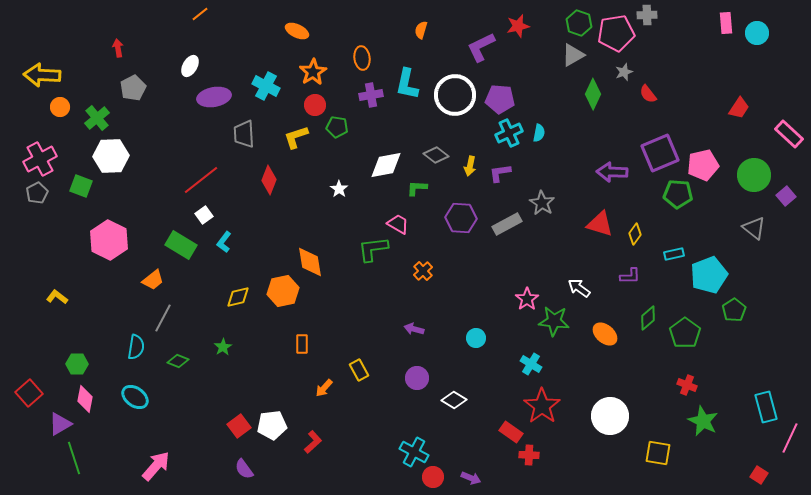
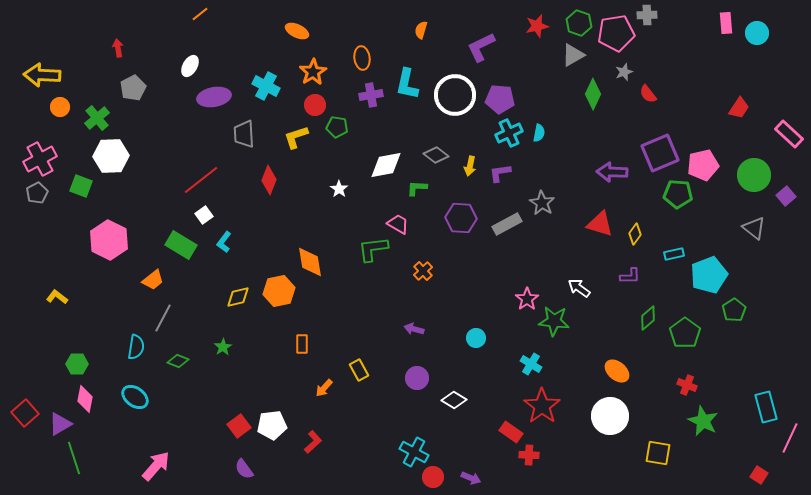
red star at (518, 26): moved 19 px right
orange hexagon at (283, 291): moved 4 px left
orange ellipse at (605, 334): moved 12 px right, 37 px down
red square at (29, 393): moved 4 px left, 20 px down
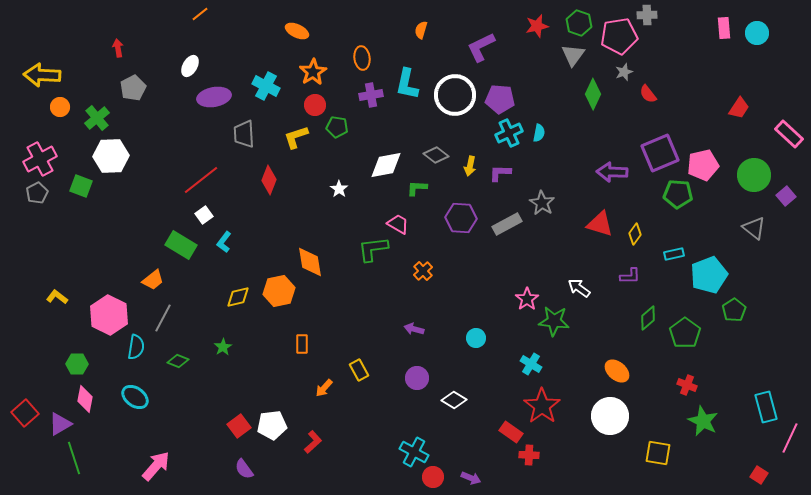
pink rectangle at (726, 23): moved 2 px left, 5 px down
pink pentagon at (616, 33): moved 3 px right, 3 px down
gray triangle at (573, 55): rotated 25 degrees counterclockwise
purple L-shape at (500, 173): rotated 10 degrees clockwise
pink hexagon at (109, 240): moved 75 px down
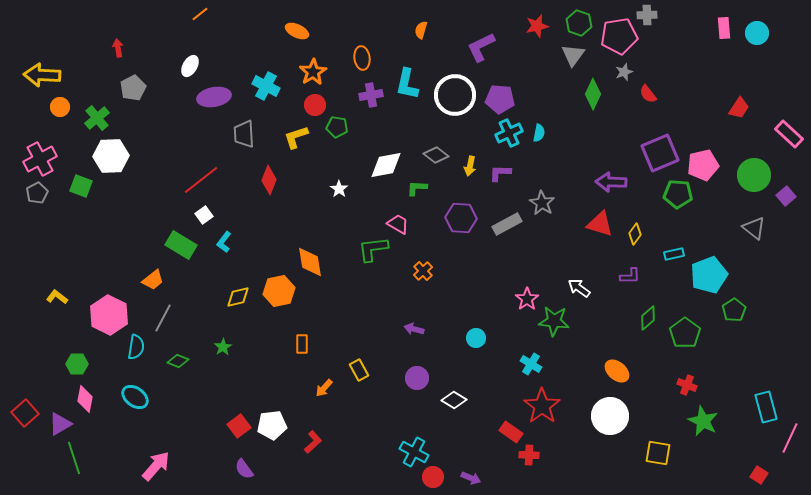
purple arrow at (612, 172): moved 1 px left, 10 px down
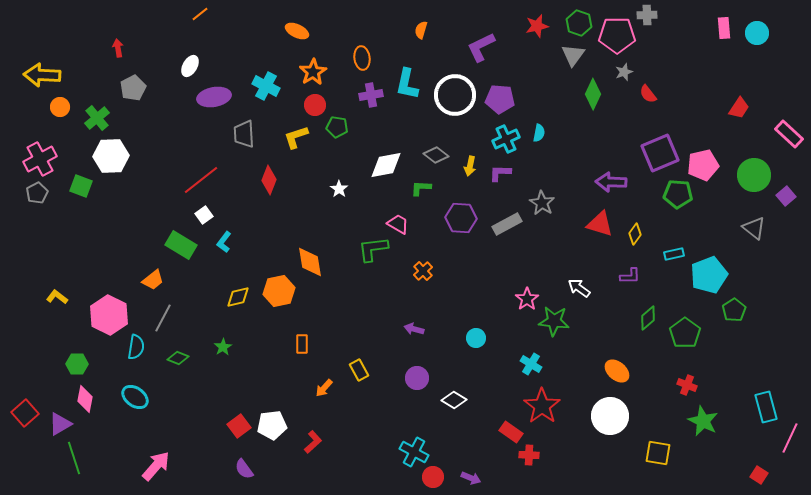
pink pentagon at (619, 36): moved 2 px left, 1 px up; rotated 9 degrees clockwise
cyan cross at (509, 133): moved 3 px left, 6 px down
green L-shape at (417, 188): moved 4 px right
green diamond at (178, 361): moved 3 px up
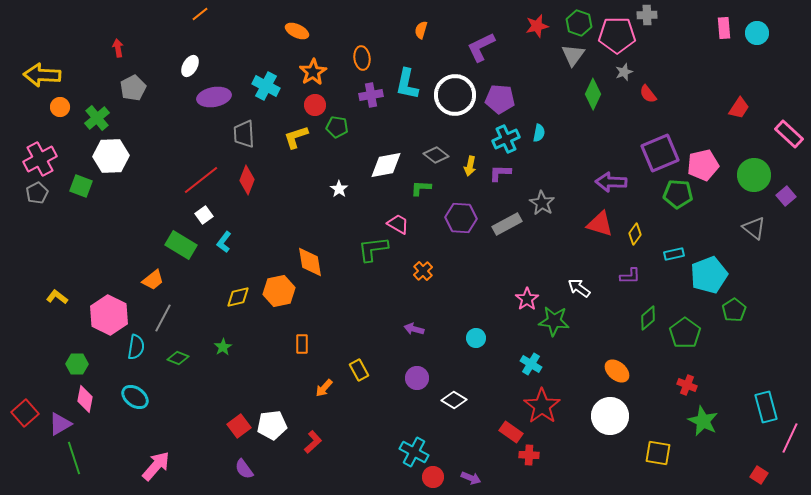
red diamond at (269, 180): moved 22 px left
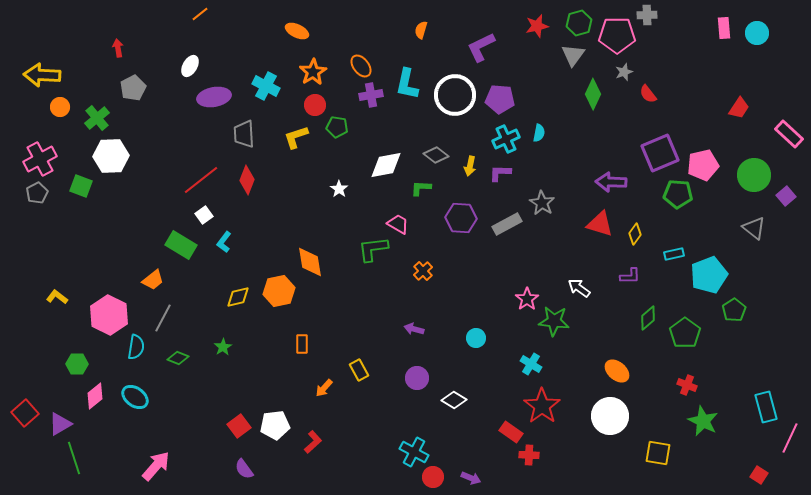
green hexagon at (579, 23): rotated 25 degrees clockwise
orange ellipse at (362, 58): moved 1 px left, 8 px down; rotated 30 degrees counterclockwise
pink diamond at (85, 399): moved 10 px right, 3 px up; rotated 40 degrees clockwise
white pentagon at (272, 425): moved 3 px right
